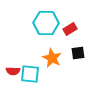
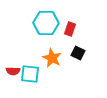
red rectangle: rotated 40 degrees counterclockwise
black square: rotated 32 degrees clockwise
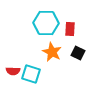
red rectangle: rotated 16 degrees counterclockwise
orange star: moved 6 px up
cyan square: moved 1 px right; rotated 12 degrees clockwise
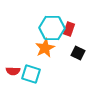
cyan hexagon: moved 6 px right, 5 px down
red rectangle: moved 1 px left; rotated 16 degrees clockwise
orange star: moved 7 px left, 4 px up; rotated 18 degrees clockwise
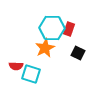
red semicircle: moved 3 px right, 5 px up
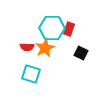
black square: moved 3 px right
red semicircle: moved 11 px right, 19 px up
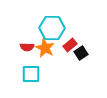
red rectangle: moved 1 px right, 16 px down; rotated 32 degrees clockwise
orange star: rotated 18 degrees counterclockwise
black square: rotated 32 degrees clockwise
cyan square: rotated 18 degrees counterclockwise
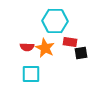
cyan hexagon: moved 3 px right, 7 px up
red rectangle: moved 3 px up; rotated 48 degrees clockwise
black square: rotated 24 degrees clockwise
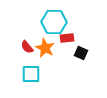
cyan hexagon: moved 1 px left, 1 px down
red rectangle: moved 3 px left, 4 px up; rotated 16 degrees counterclockwise
red semicircle: rotated 48 degrees clockwise
black square: rotated 32 degrees clockwise
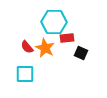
cyan square: moved 6 px left
